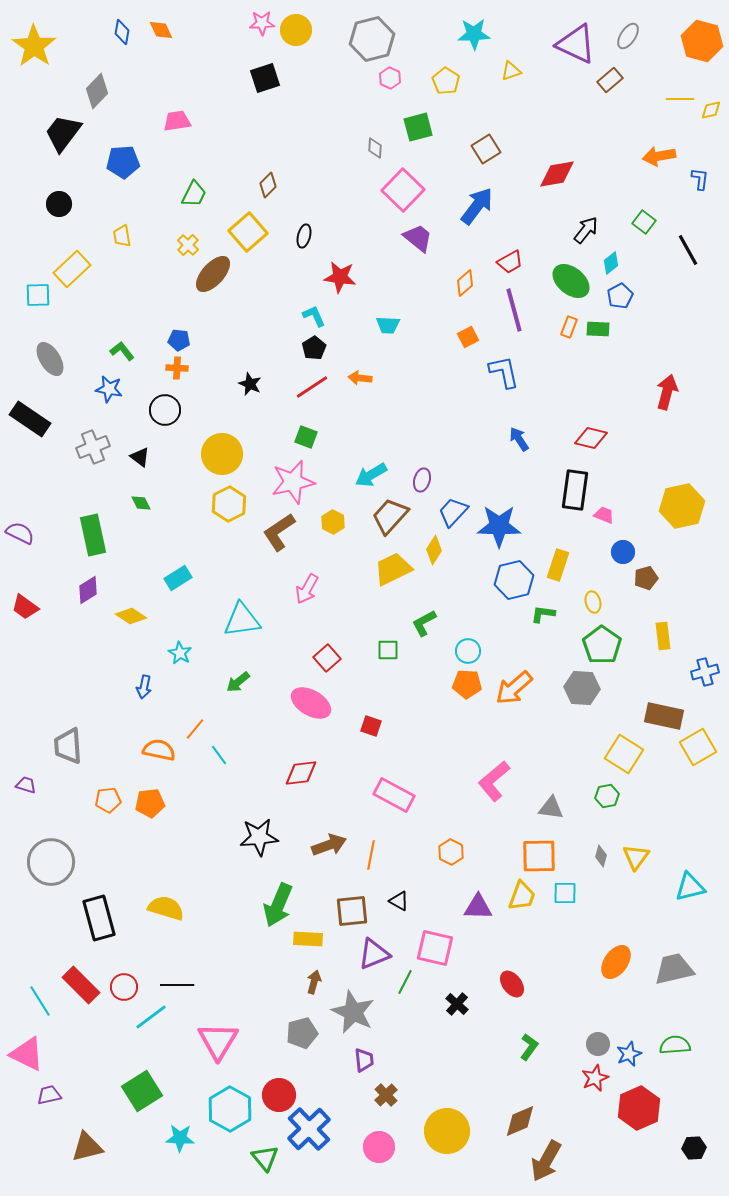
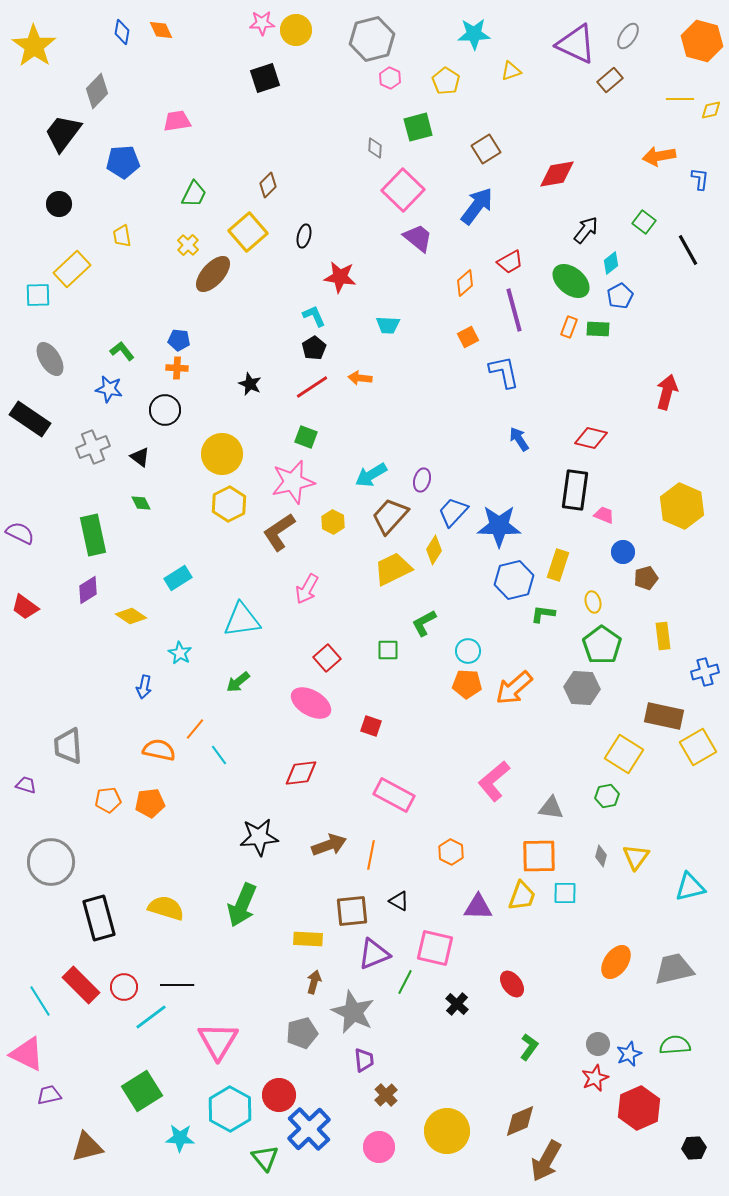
yellow hexagon at (682, 506): rotated 24 degrees counterclockwise
green arrow at (278, 905): moved 36 px left
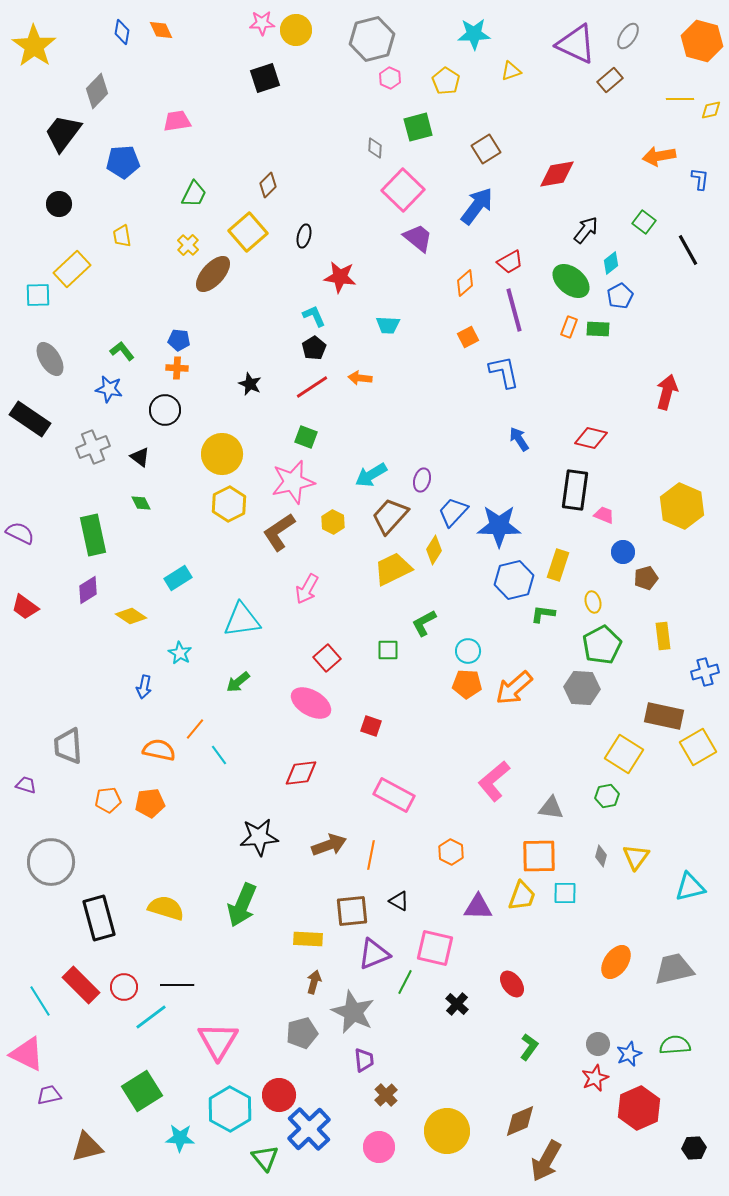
green pentagon at (602, 645): rotated 9 degrees clockwise
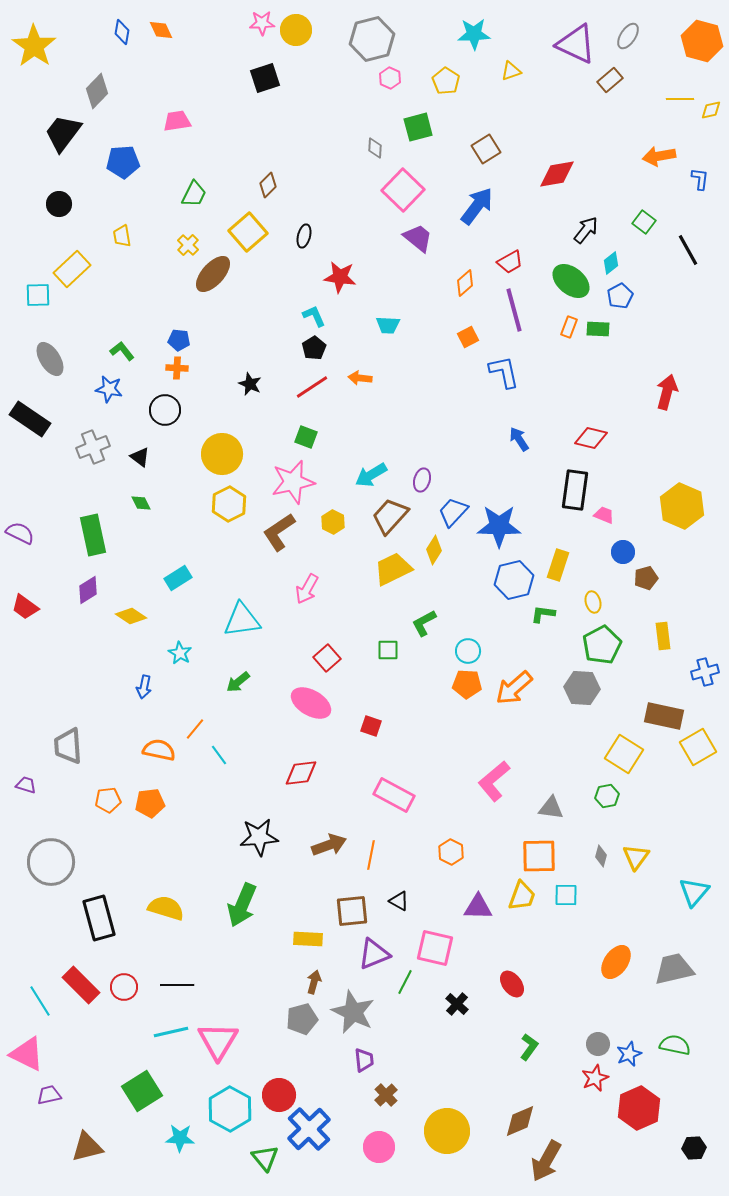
cyan triangle at (690, 887): moved 4 px right, 5 px down; rotated 36 degrees counterclockwise
cyan square at (565, 893): moved 1 px right, 2 px down
cyan line at (151, 1017): moved 20 px right, 15 px down; rotated 24 degrees clockwise
gray pentagon at (302, 1033): moved 14 px up
green semicircle at (675, 1045): rotated 16 degrees clockwise
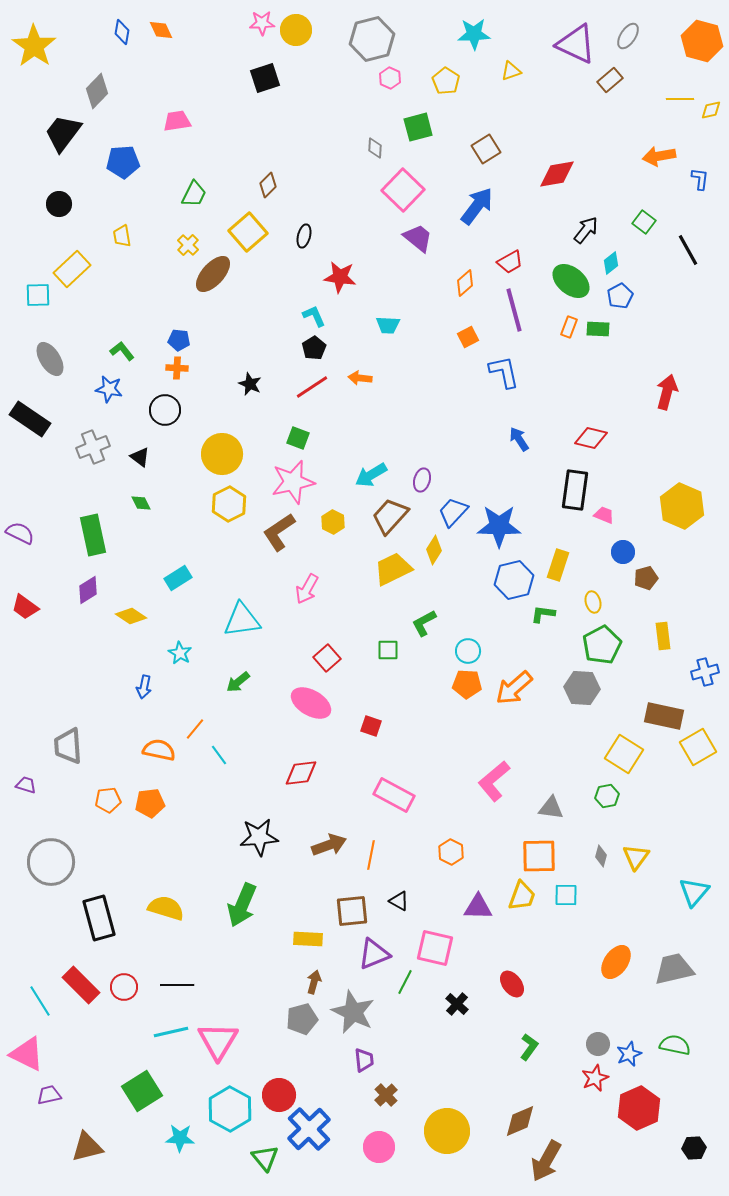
green square at (306, 437): moved 8 px left, 1 px down
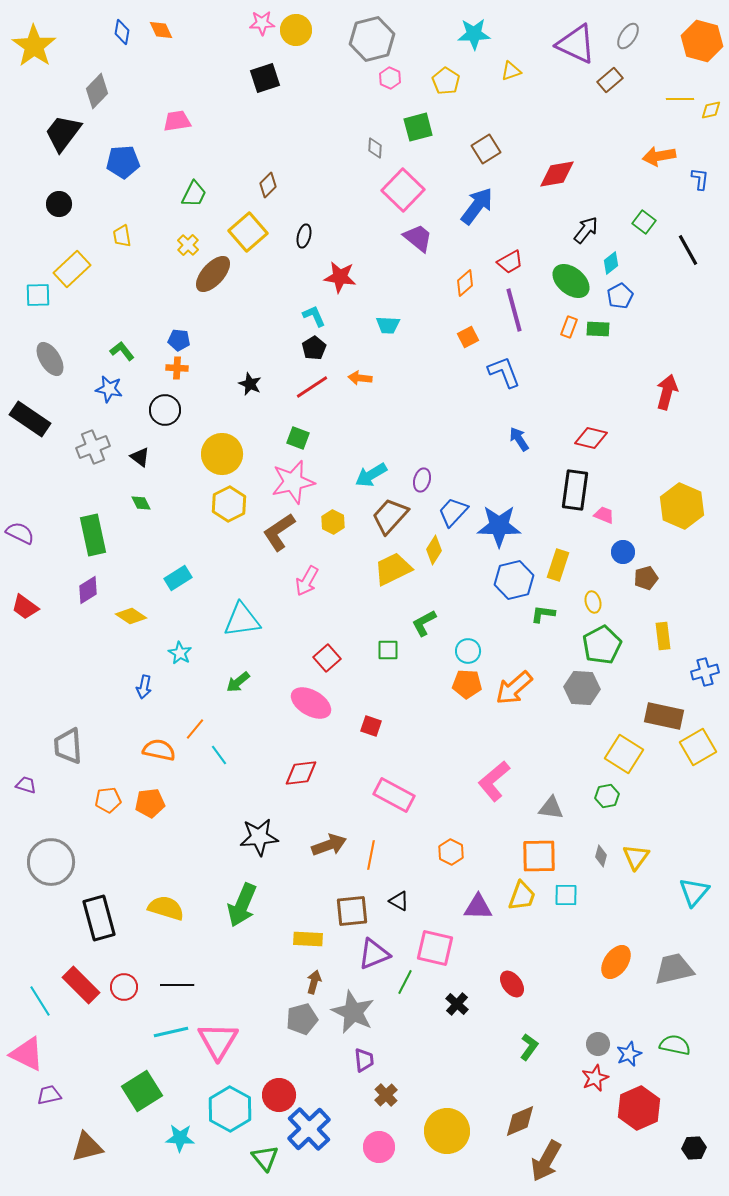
blue L-shape at (504, 372): rotated 9 degrees counterclockwise
pink arrow at (307, 589): moved 8 px up
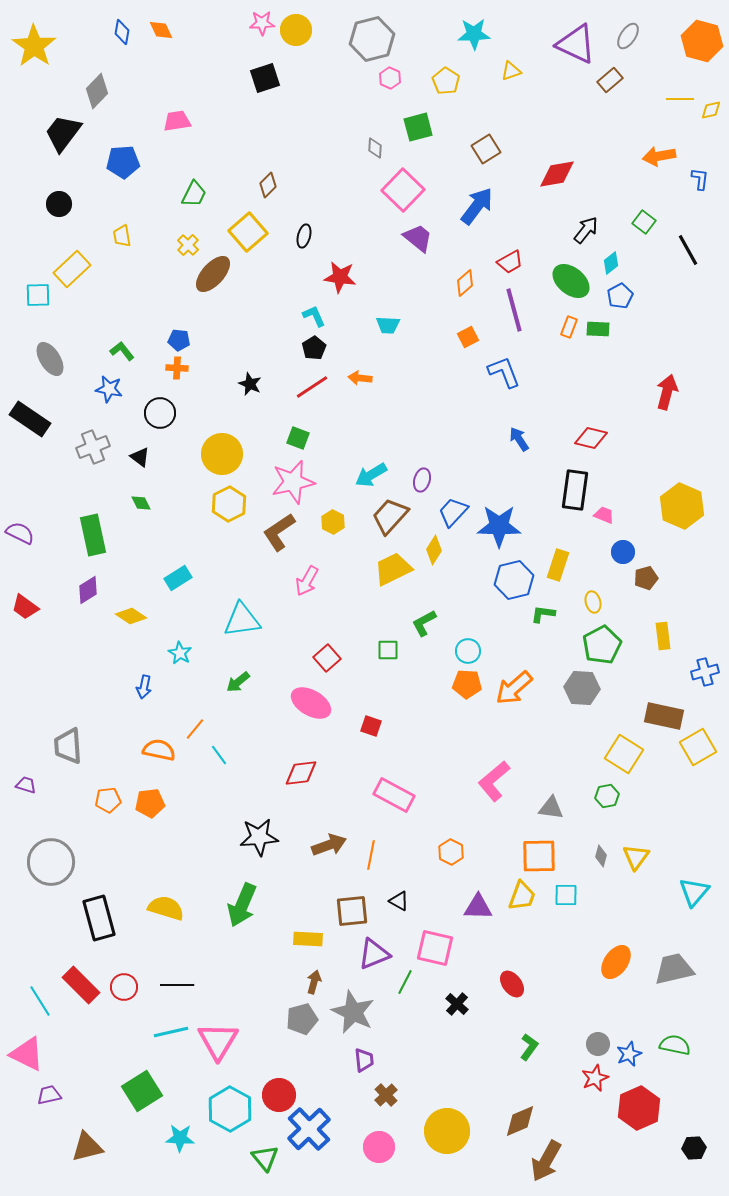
black circle at (165, 410): moved 5 px left, 3 px down
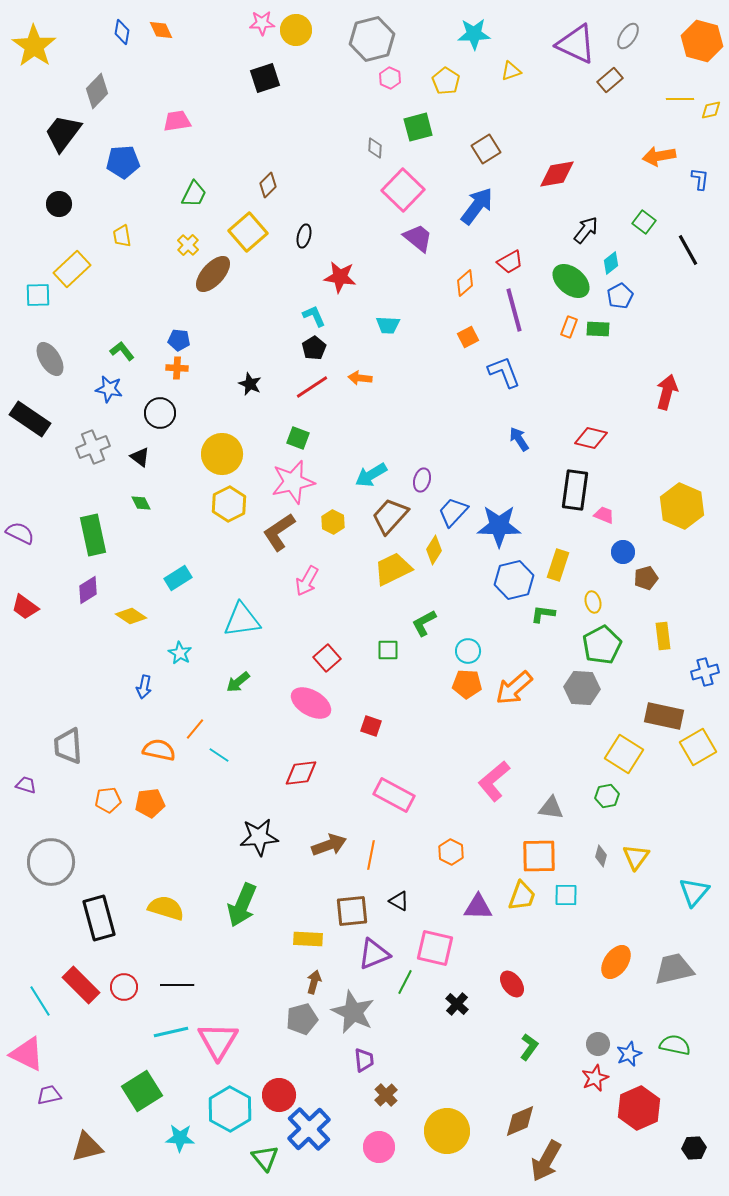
cyan line at (219, 755): rotated 20 degrees counterclockwise
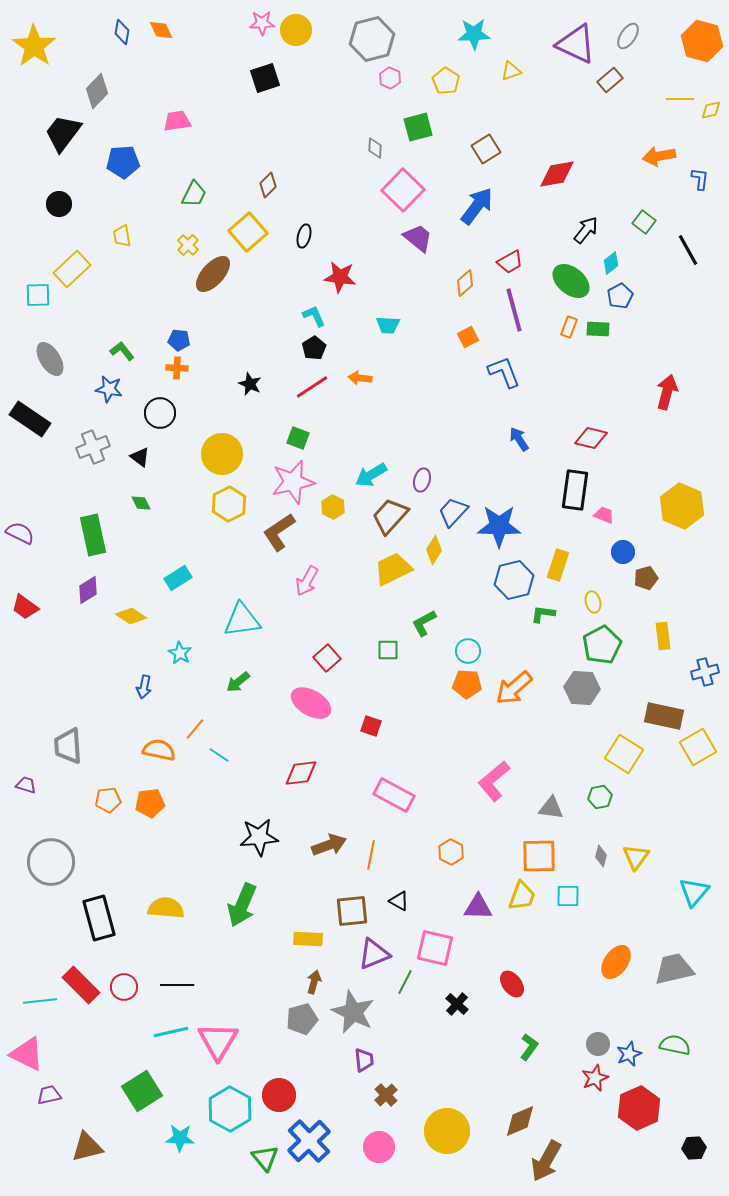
yellow hexagon at (333, 522): moved 15 px up
green hexagon at (607, 796): moved 7 px left, 1 px down
cyan square at (566, 895): moved 2 px right, 1 px down
yellow semicircle at (166, 908): rotated 12 degrees counterclockwise
cyan line at (40, 1001): rotated 64 degrees counterclockwise
blue cross at (309, 1129): moved 12 px down
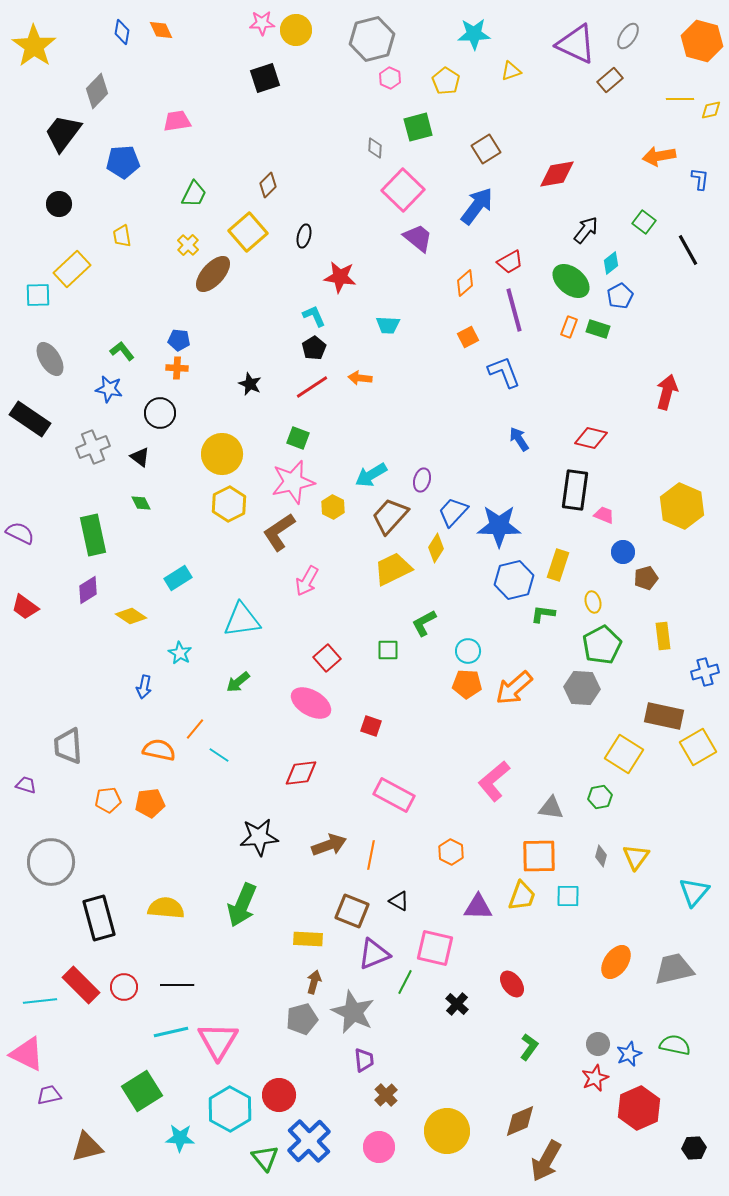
green rectangle at (598, 329): rotated 15 degrees clockwise
yellow diamond at (434, 550): moved 2 px right, 2 px up
brown square at (352, 911): rotated 28 degrees clockwise
